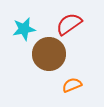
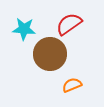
cyan star: rotated 15 degrees clockwise
brown circle: moved 1 px right
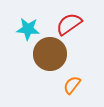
cyan star: moved 4 px right
orange semicircle: rotated 30 degrees counterclockwise
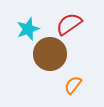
cyan star: rotated 25 degrees counterclockwise
orange semicircle: moved 1 px right
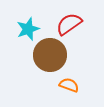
brown circle: moved 1 px down
orange semicircle: moved 4 px left; rotated 72 degrees clockwise
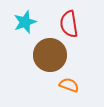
red semicircle: rotated 64 degrees counterclockwise
cyan star: moved 3 px left, 7 px up
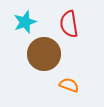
brown circle: moved 6 px left, 1 px up
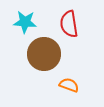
cyan star: rotated 25 degrees clockwise
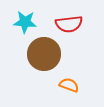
red semicircle: rotated 88 degrees counterclockwise
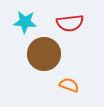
red semicircle: moved 1 px right, 1 px up
